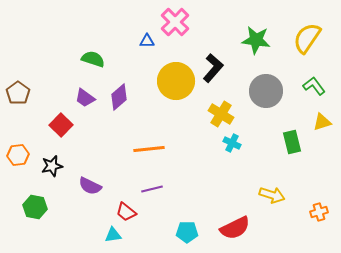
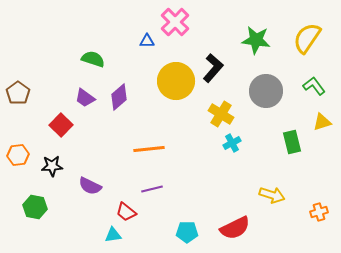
cyan cross: rotated 36 degrees clockwise
black star: rotated 10 degrees clockwise
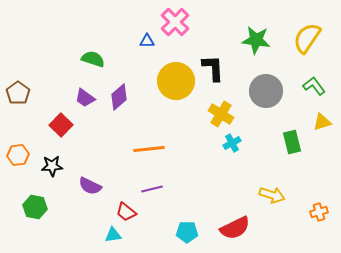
black L-shape: rotated 44 degrees counterclockwise
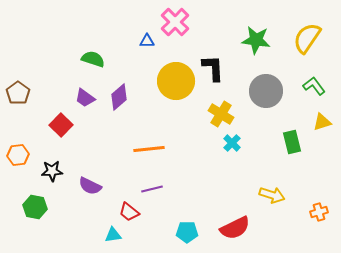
cyan cross: rotated 18 degrees counterclockwise
black star: moved 5 px down
red trapezoid: moved 3 px right
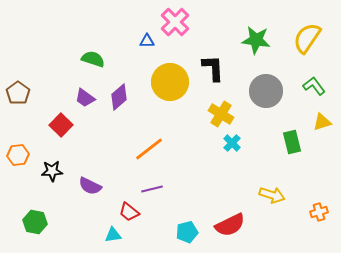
yellow circle: moved 6 px left, 1 px down
orange line: rotated 32 degrees counterclockwise
green hexagon: moved 15 px down
red semicircle: moved 5 px left, 3 px up
cyan pentagon: rotated 15 degrees counterclockwise
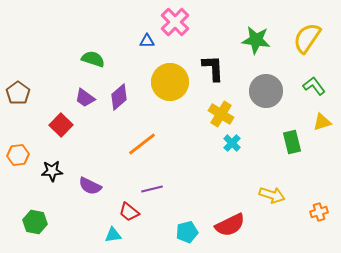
orange line: moved 7 px left, 5 px up
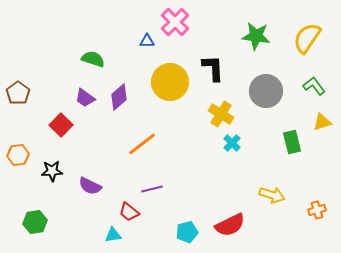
green star: moved 4 px up
orange cross: moved 2 px left, 2 px up
green hexagon: rotated 20 degrees counterclockwise
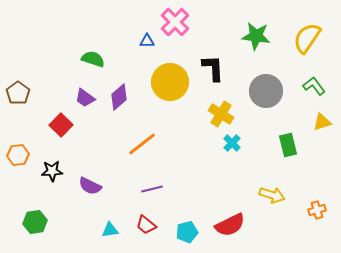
green rectangle: moved 4 px left, 3 px down
red trapezoid: moved 17 px right, 13 px down
cyan triangle: moved 3 px left, 5 px up
